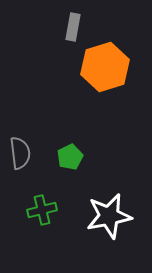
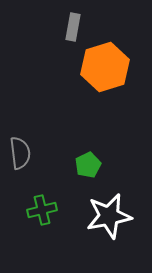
green pentagon: moved 18 px right, 8 px down
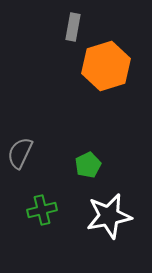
orange hexagon: moved 1 px right, 1 px up
gray semicircle: rotated 148 degrees counterclockwise
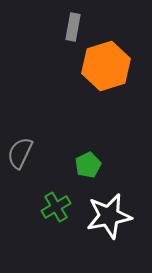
green cross: moved 14 px right, 3 px up; rotated 16 degrees counterclockwise
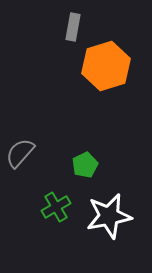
gray semicircle: rotated 16 degrees clockwise
green pentagon: moved 3 px left
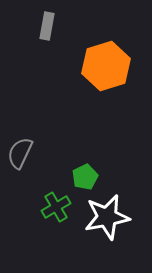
gray rectangle: moved 26 px left, 1 px up
gray semicircle: rotated 16 degrees counterclockwise
green pentagon: moved 12 px down
white star: moved 2 px left, 1 px down
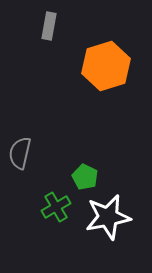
gray rectangle: moved 2 px right
gray semicircle: rotated 12 degrees counterclockwise
green pentagon: rotated 20 degrees counterclockwise
white star: moved 1 px right
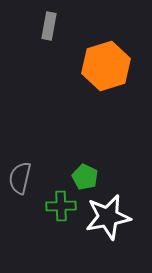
gray semicircle: moved 25 px down
green cross: moved 5 px right, 1 px up; rotated 28 degrees clockwise
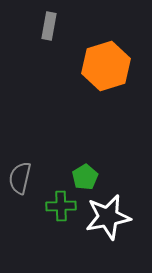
green pentagon: rotated 15 degrees clockwise
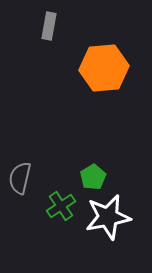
orange hexagon: moved 2 px left, 2 px down; rotated 12 degrees clockwise
green pentagon: moved 8 px right
green cross: rotated 32 degrees counterclockwise
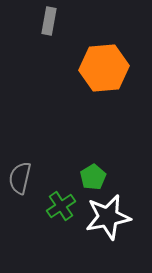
gray rectangle: moved 5 px up
